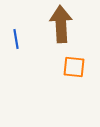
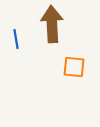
brown arrow: moved 9 px left
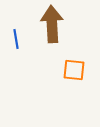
orange square: moved 3 px down
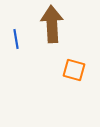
orange square: rotated 10 degrees clockwise
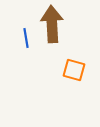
blue line: moved 10 px right, 1 px up
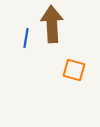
blue line: rotated 18 degrees clockwise
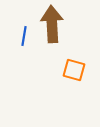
blue line: moved 2 px left, 2 px up
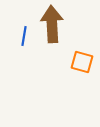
orange square: moved 8 px right, 8 px up
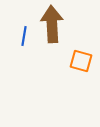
orange square: moved 1 px left, 1 px up
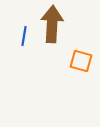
brown arrow: rotated 6 degrees clockwise
